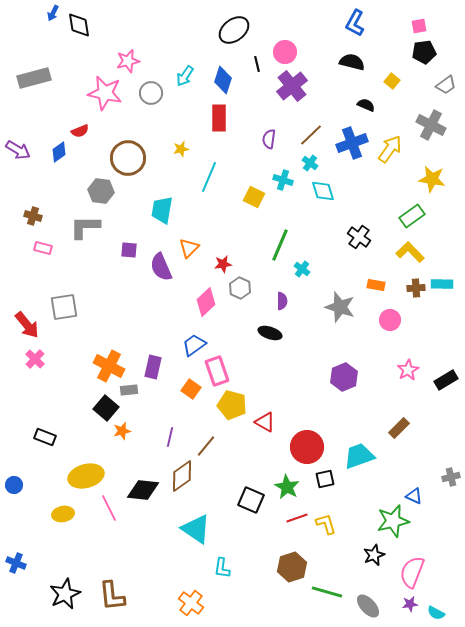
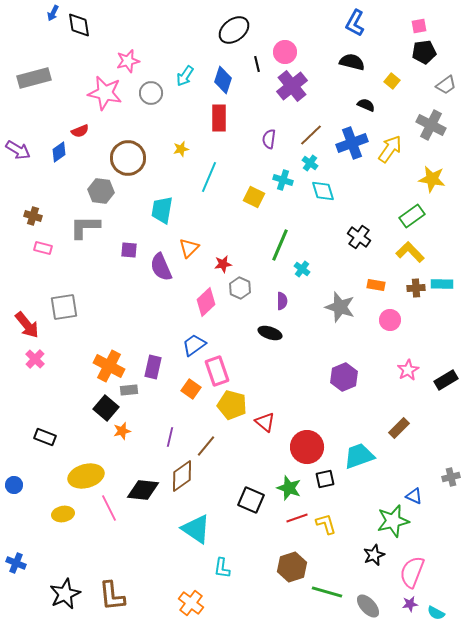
red triangle at (265, 422): rotated 10 degrees clockwise
green star at (287, 487): moved 2 px right, 1 px down; rotated 10 degrees counterclockwise
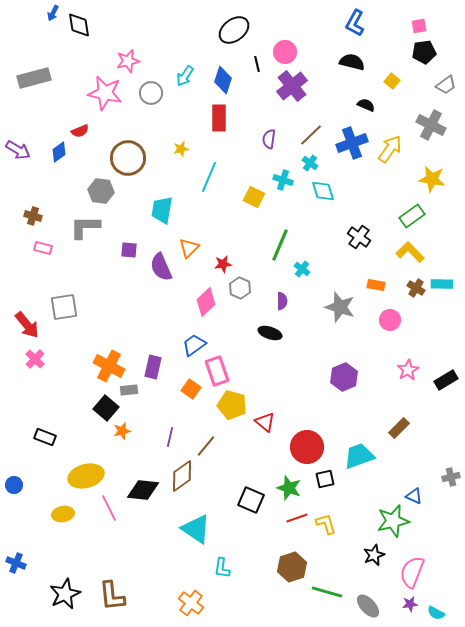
brown cross at (416, 288): rotated 36 degrees clockwise
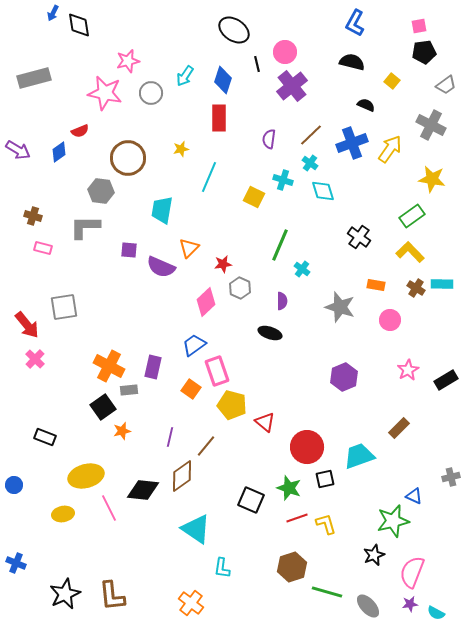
black ellipse at (234, 30): rotated 72 degrees clockwise
purple semicircle at (161, 267): rotated 44 degrees counterclockwise
black square at (106, 408): moved 3 px left, 1 px up; rotated 15 degrees clockwise
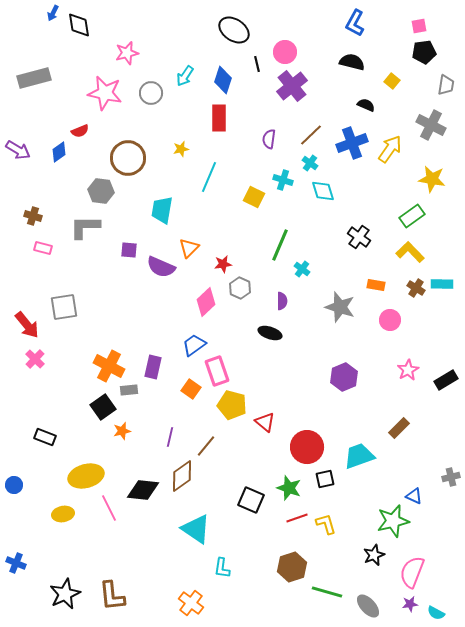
pink star at (128, 61): moved 1 px left, 8 px up
gray trapezoid at (446, 85): rotated 45 degrees counterclockwise
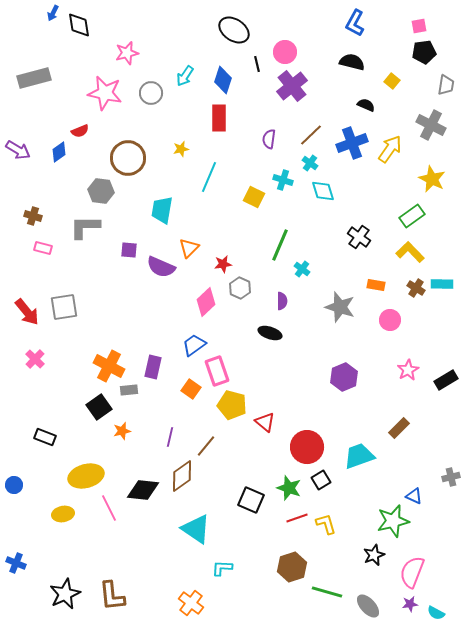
yellow star at (432, 179): rotated 16 degrees clockwise
red arrow at (27, 325): moved 13 px up
black square at (103, 407): moved 4 px left
black square at (325, 479): moved 4 px left, 1 px down; rotated 18 degrees counterclockwise
cyan L-shape at (222, 568): rotated 85 degrees clockwise
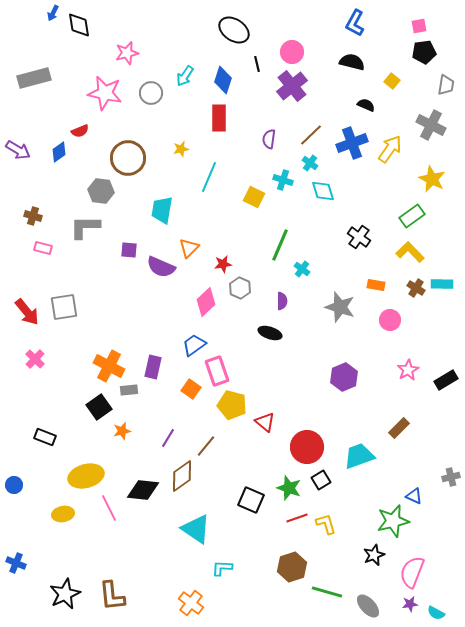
pink circle at (285, 52): moved 7 px right
purple line at (170, 437): moved 2 px left, 1 px down; rotated 18 degrees clockwise
